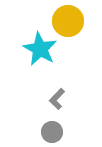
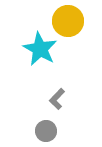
gray circle: moved 6 px left, 1 px up
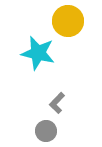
cyan star: moved 2 px left, 4 px down; rotated 16 degrees counterclockwise
gray L-shape: moved 4 px down
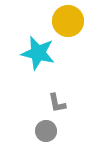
gray L-shape: rotated 55 degrees counterclockwise
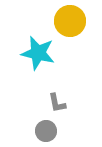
yellow circle: moved 2 px right
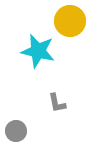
cyan star: moved 2 px up
gray circle: moved 30 px left
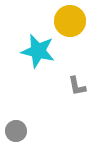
gray L-shape: moved 20 px right, 17 px up
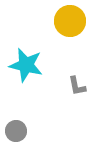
cyan star: moved 12 px left, 14 px down
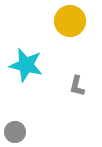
gray L-shape: rotated 25 degrees clockwise
gray circle: moved 1 px left, 1 px down
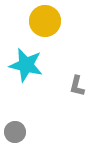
yellow circle: moved 25 px left
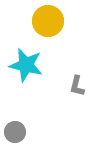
yellow circle: moved 3 px right
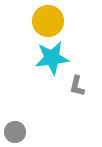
cyan star: moved 26 px right, 7 px up; rotated 20 degrees counterclockwise
